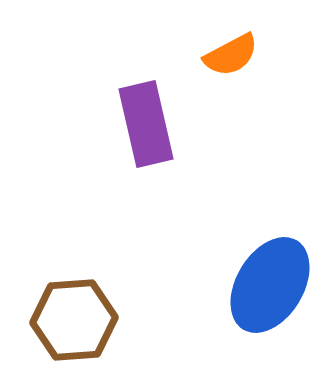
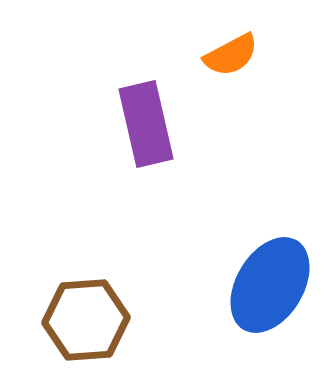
brown hexagon: moved 12 px right
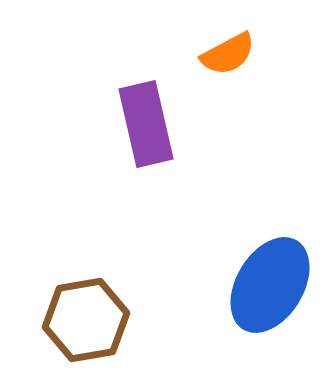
orange semicircle: moved 3 px left, 1 px up
brown hexagon: rotated 6 degrees counterclockwise
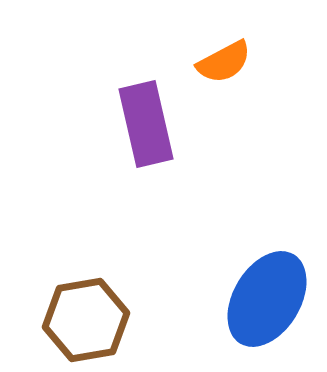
orange semicircle: moved 4 px left, 8 px down
blue ellipse: moved 3 px left, 14 px down
